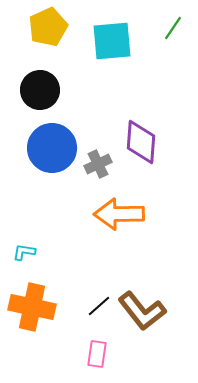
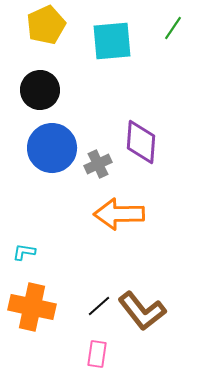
yellow pentagon: moved 2 px left, 2 px up
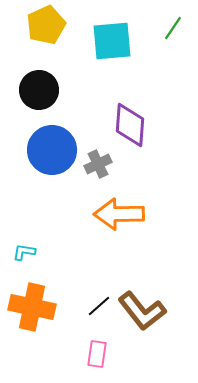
black circle: moved 1 px left
purple diamond: moved 11 px left, 17 px up
blue circle: moved 2 px down
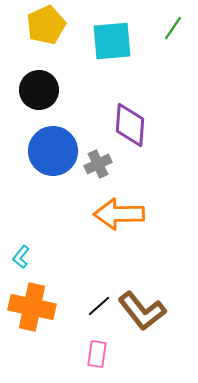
blue circle: moved 1 px right, 1 px down
cyan L-shape: moved 3 px left, 5 px down; rotated 60 degrees counterclockwise
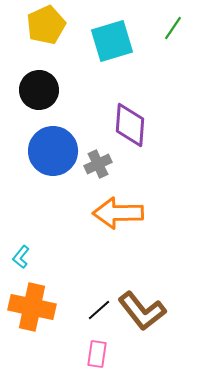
cyan square: rotated 12 degrees counterclockwise
orange arrow: moved 1 px left, 1 px up
black line: moved 4 px down
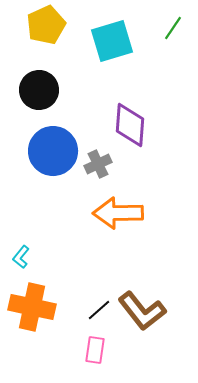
pink rectangle: moved 2 px left, 4 px up
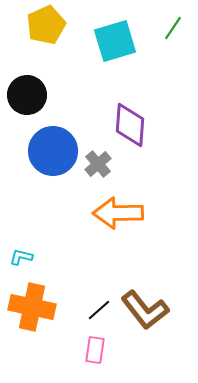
cyan square: moved 3 px right
black circle: moved 12 px left, 5 px down
gray cross: rotated 16 degrees counterclockwise
cyan L-shape: rotated 65 degrees clockwise
brown L-shape: moved 3 px right, 1 px up
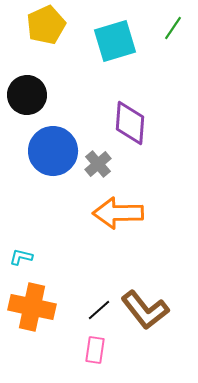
purple diamond: moved 2 px up
